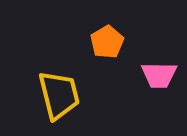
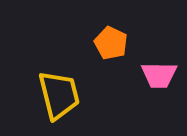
orange pentagon: moved 4 px right, 1 px down; rotated 16 degrees counterclockwise
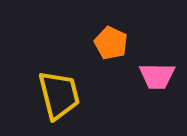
pink trapezoid: moved 2 px left, 1 px down
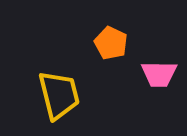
pink trapezoid: moved 2 px right, 2 px up
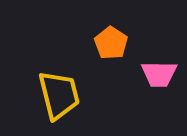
orange pentagon: rotated 8 degrees clockwise
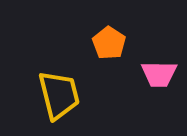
orange pentagon: moved 2 px left
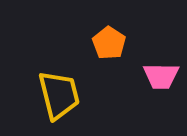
pink trapezoid: moved 2 px right, 2 px down
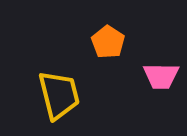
orange pentagon: moved 1 px left, 1 px up
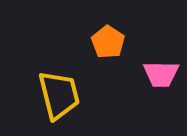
pink trapezoid: moved 2 px up
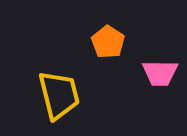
pink trapezoid: moved 1 px left, 1 px up
